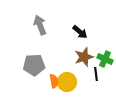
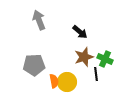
gray arrow: moved 1 px left, 5 px up
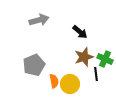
gray arrow: rotated 96 degrees clockwise
gray pentagon: rotated 20 degrees counterclockwise
yellow circle: moved 3 px right, 2 px down
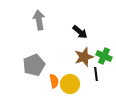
gray arrow: rotated 84 degrees counterclockwise
green cross: moved 1 px left, 3 px up
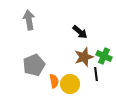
gray arrow: moved 10 px left
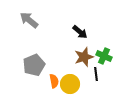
gray arrow: rotated 42 degrees counterclockwise
